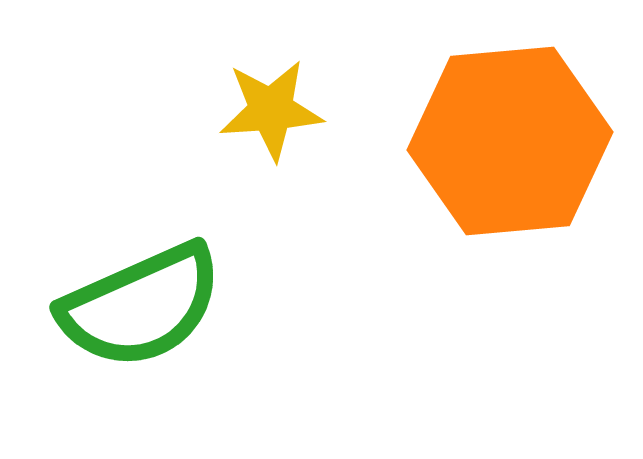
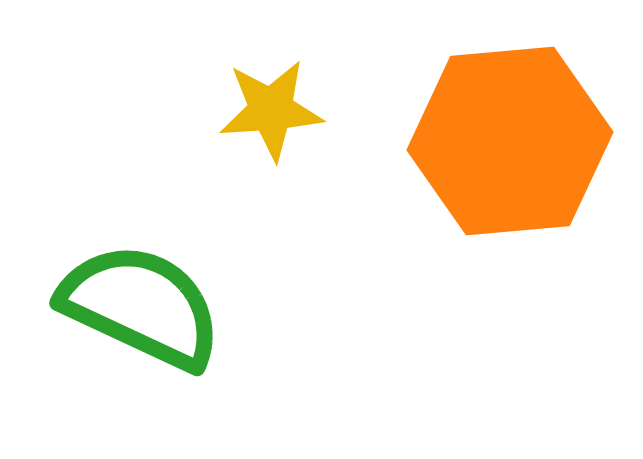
green semicircle: rotated 131 degrees counterclockwise
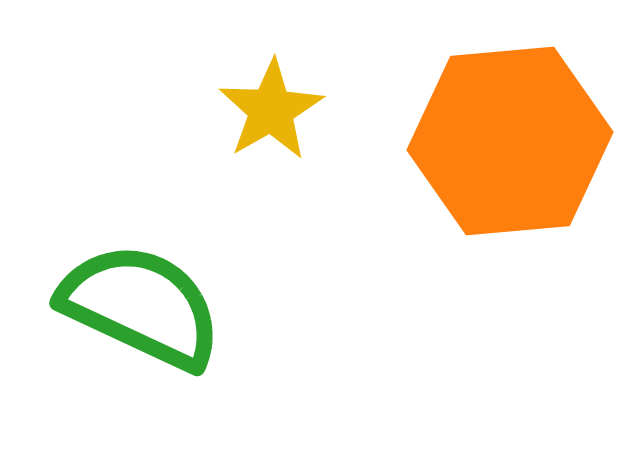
yellow star: rotated 26 degrees counterclockwise
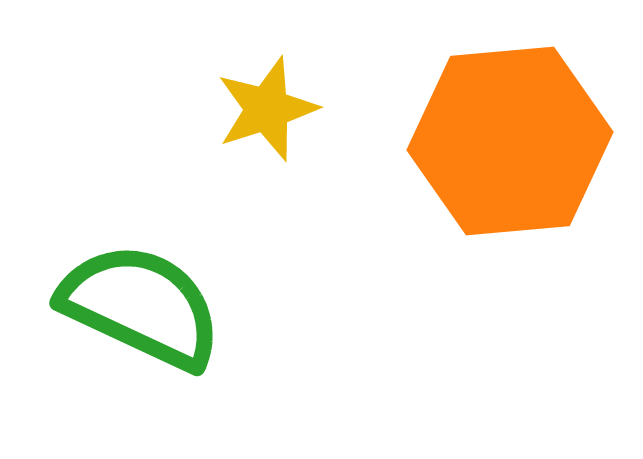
yellow star: moved 4 px left, 1 px up; rotated 12 degrees clockwise
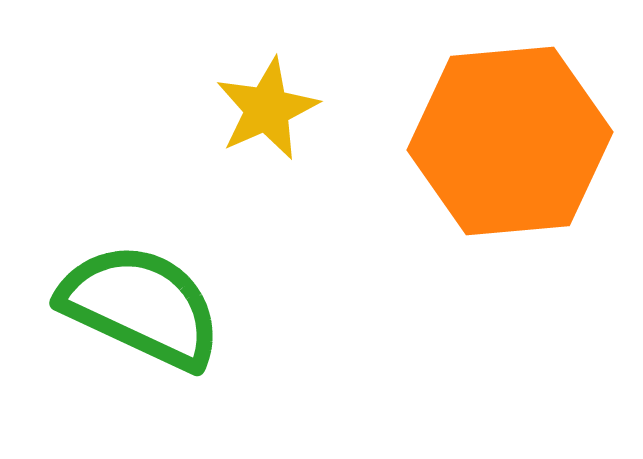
yellow star: rotated 6 degrees counterclockwise
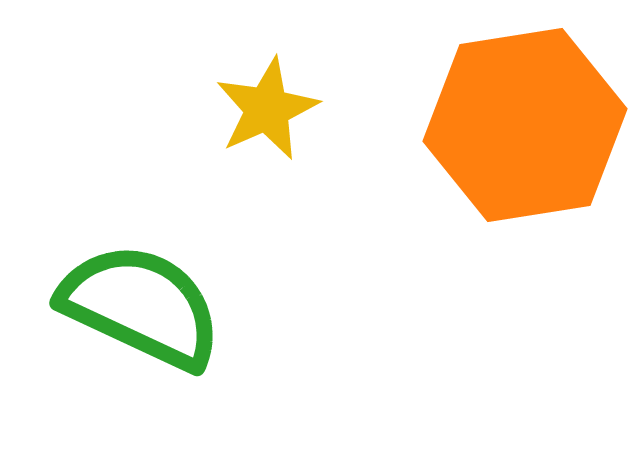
orange hexagon: moved 15 px right, 16 px up; rotated 4 degrees counterclockwise
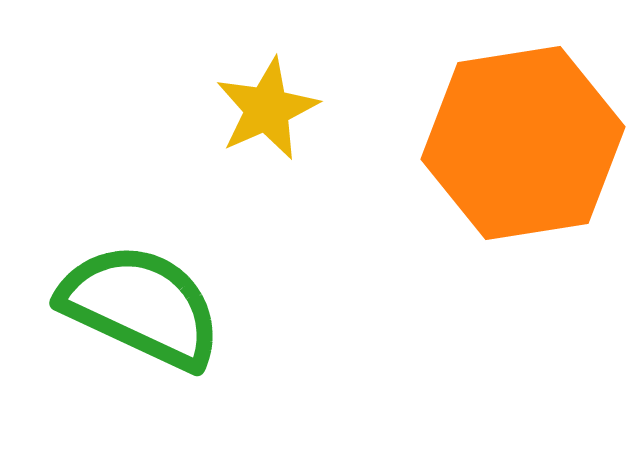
orange hexagon: moved 2 px left, 18 px down
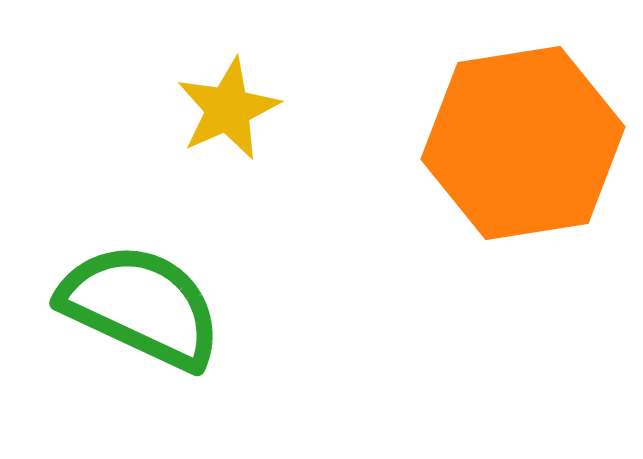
yellow star: moved 39 px left
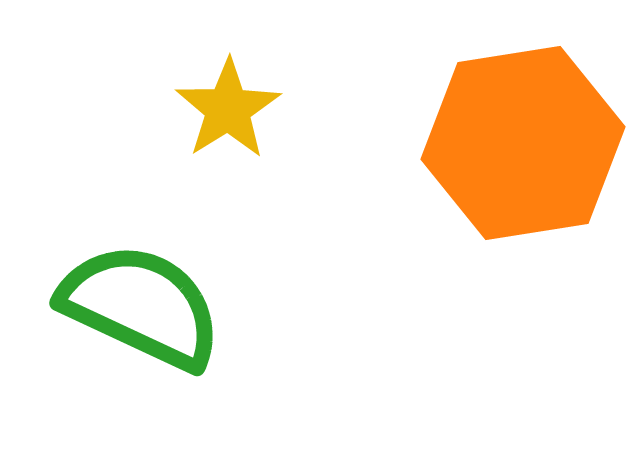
yellow star: rotated 8 degrees counterclockwise
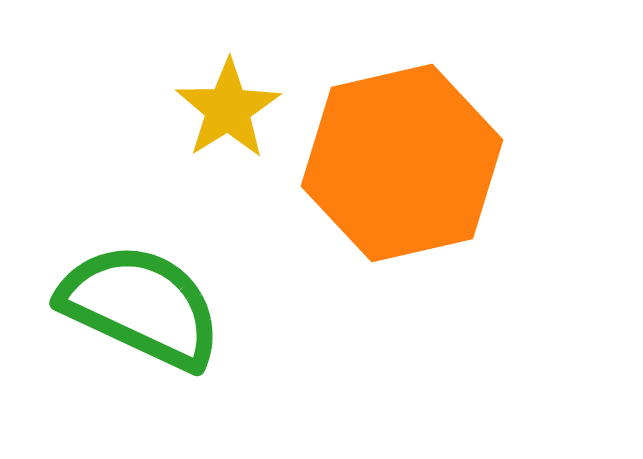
orange hexagon: moved 121 px left, 20 px down; rotated 4 degrees counterclockwise
